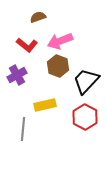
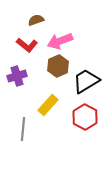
brown semicircle: moved 2 px left, 3 px down
brown hexagon: rotated 15 degrees clockwise
purple cross: moved 1 px down; rotated 12 degrees clockwise
black trapezoid: rotated 16 degrees clockwise
yellow rectangle: moved 3 px right; rotated 35 degrees counterclockwise
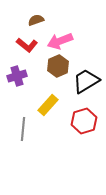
red hexagon: moved 1 px left, 4 px down; rotated 15 degrees clockwise
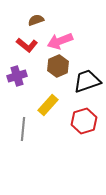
black trapezoid: moved 1 px right; rotated 12 degrees clockwise
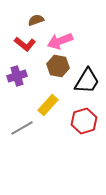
red L-shape: moved 2 px left, 1 px up
brown hexagon: rotated 25 degrees counterclockwise
black trapezoid: rotated 140 degrees clockwise
gray line: moved 1 px left, 1 px up; rotated 55 degrees clockwise
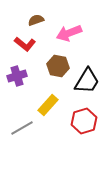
pink arrow: moved 9 px right, 8 px up
